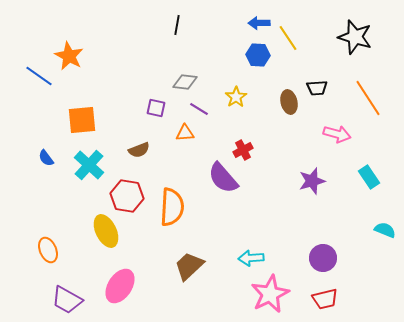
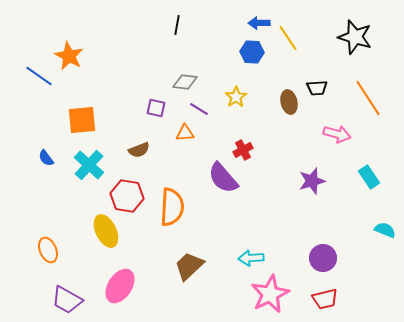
blue hexagon: moved 6 px left, 3 px up
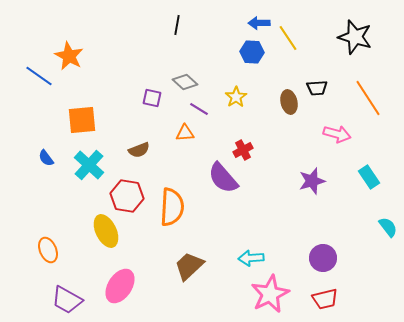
gray diamond: rotated 35 degrees clockwise
purple square: moved 4 px left, 10 px up
cyan semicircle: moved 3 px right, 3 px up; rotated 30 degrees clockwise
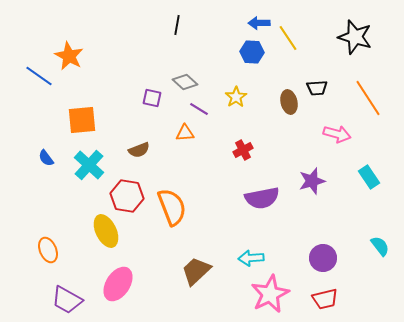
purple semicircle: moved 39 px right, 20 px down; rotated 60 degrees counterclockwise
orange semicircle: rotated 24 degrees counterclockwise
cyan semicircle: moved 8 px left, 19 px down
brown trapezoid: moved 7 px right, 5 px down
pink ellipse: moved 2 px left, 2 px up
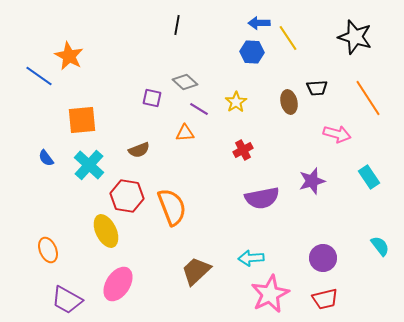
yellow star: moved 5 px down
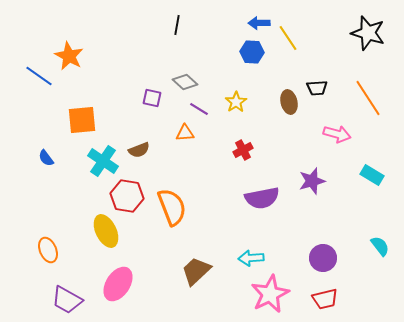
black star: moved 13 px right, 4 px up
cyan cross: moved 14 px right, 4 px up; rotated 8 degrees counterclockwise
cyan rectangle: moved 3 px right, 2 px up; rotated 25 degrees counterclockwise
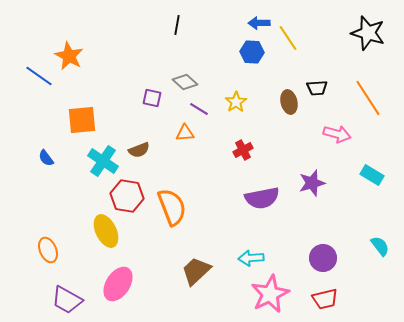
purple star: moved 2 px down
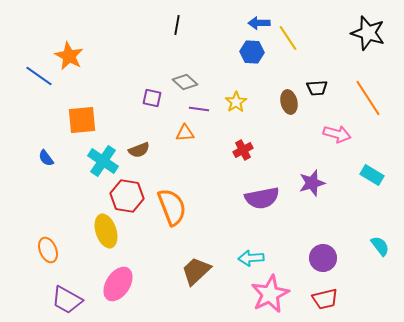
purple line: rotated 24 degrees counterclockwise
yellow ellipse: rotated 8 degrees clockwise
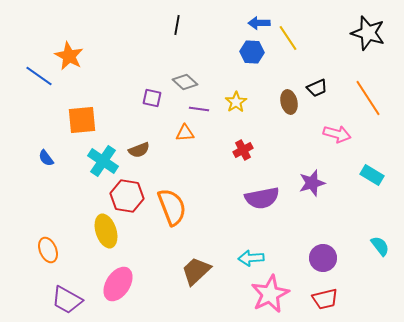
black trapezoid: rotated 20 degrees counterclockwise
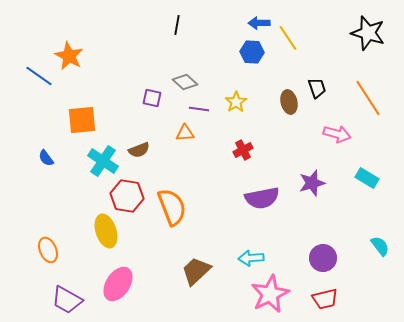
black trapezoid: rotated 85 degrees counterclockwise
cyan rectangle: moved 5 px left, 3 px down
